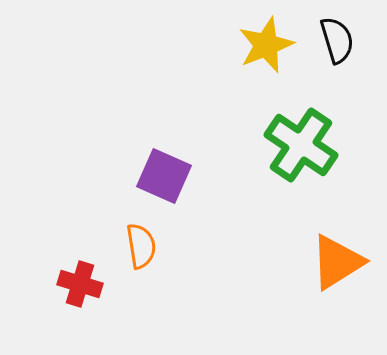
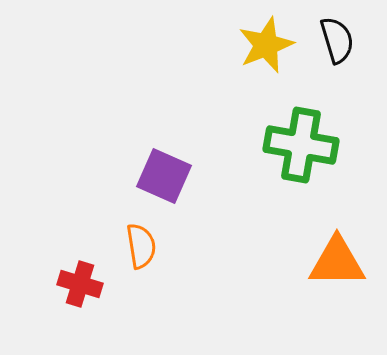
green cross: rotated 24 degrees counterclockwise
orange triangle: rotated 32 degrees clockwise
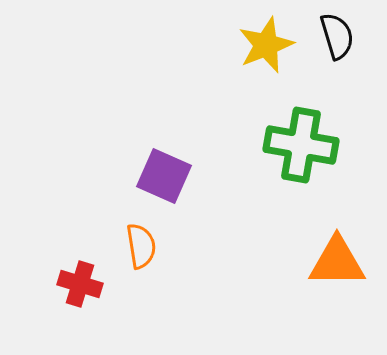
black semicircle: moved 4 px up
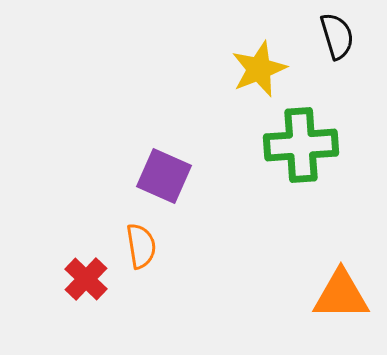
yellow star: moved 7 px left, 24 px down
green cross: rotated 14 degrees counterclockwise
orange triangle: moved 4 px right, 33 px down
red cross: moved 6 px right, 5 px up; rotated 27 degrees clockwise
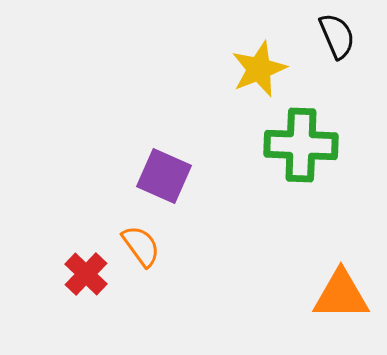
black semicircle: rotated 6 degrees counterclockwise
green cross: rotated 6 degrees clockwise
orange semicircle: rotated 27 degrees counterclockwise
red cross: moved 5 px up
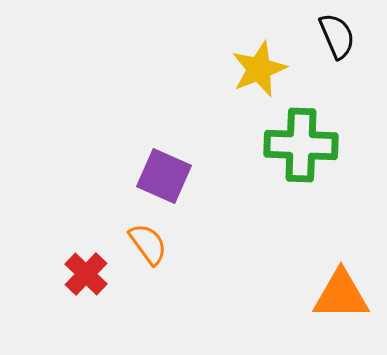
orange semicircle: moved 7 px right, 2 px up
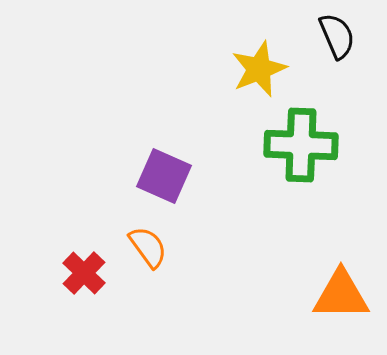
orange semicircle: moved 3 px down
red cross: moved 2 px left, 1 px up
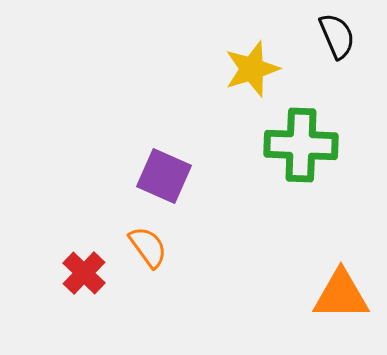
yellow star: moved 7 px left; rotated 4 degrees clockwise
